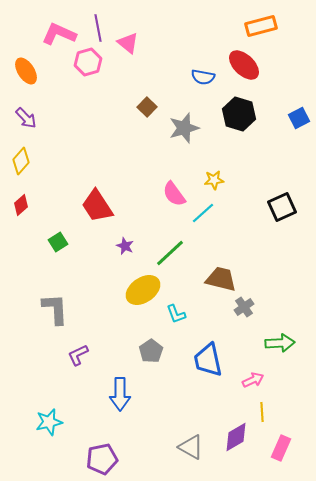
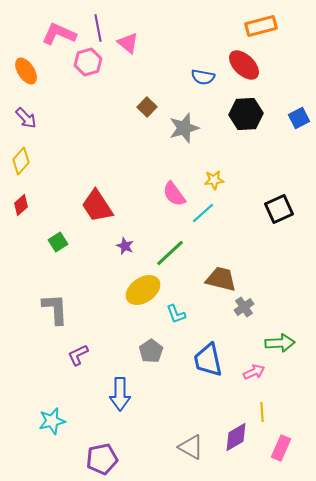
black hexagon: moved 7 px right; rotated 20 degrees counterclockwise
black square: moved 3 px left, 2 px down
pink arrow: moved 1 px right, 8 px up
cyan star: moved 3 px right, 1 px up
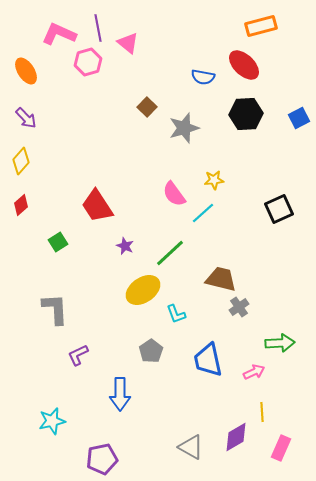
gray cross: moved 5 px left
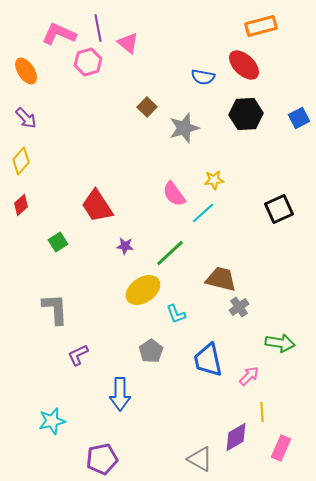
purple star: rotated 18 degrees counterclockwise
green arrow: rotated 12 degrees clockwise
pink arrow: moved 5 px left, 4 px down; rotated 20 degrees counterclockwise
gray triangle: moved 9 px right, 12 px down
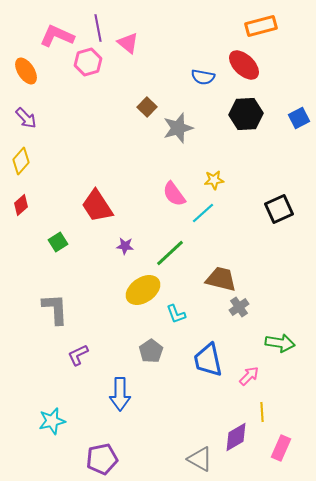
pink L-shape: moved 2 px left, 2 px down
gray star: moved 6 px left
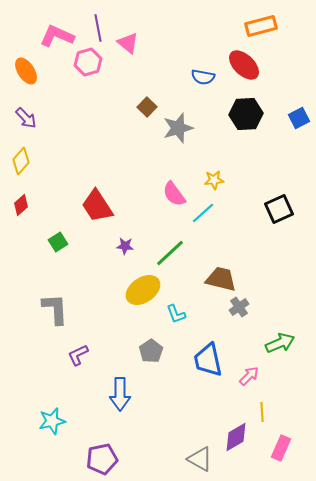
green arrow: rotated 32 degrees counterclockwise
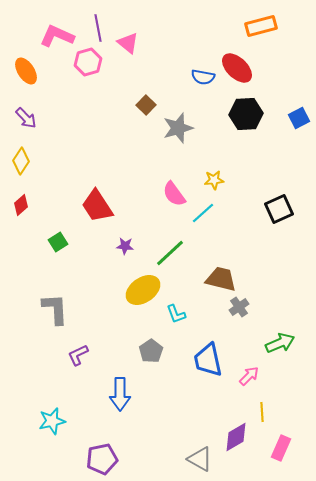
red ellipse: moved 7 px left, 3 px down
brown square: moved 1 px left, 2 px up
yellow diamond: rotated 8 degrees counterclockwise
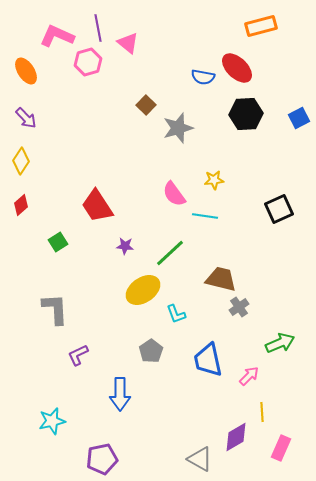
cyan line: moved 2 px right, 3 px down; rotated 50 degrees clockwise
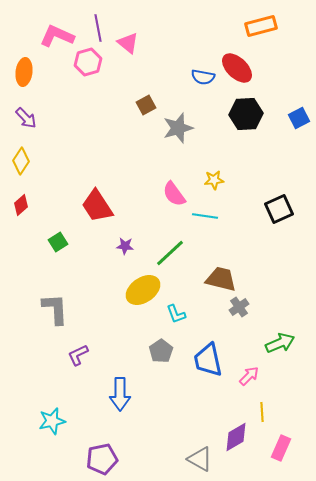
orange ellipse: moved 2 px left, 1 px down; rotated 40 degrees clockwise
brown square: rotated 18 degrees clockwise
gray pentagon: moved 10 px right
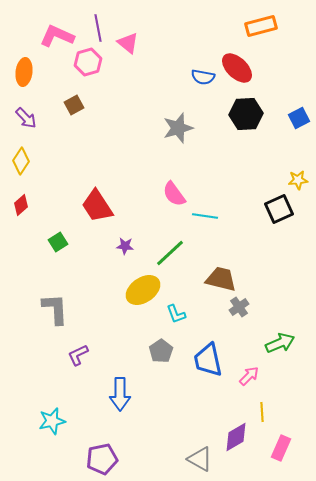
brown square: moved 72 px left
yellow star: moved 84 px right
